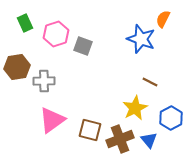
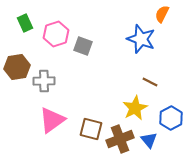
orange semicircle: moved 1 px left, 5 px up
brown square: moved 1 px right, 1 px up
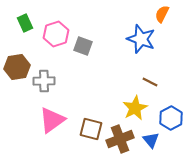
blue triangle: moved 2 px right
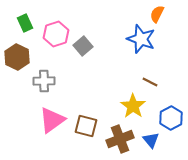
orange semicircle: moved 5 px left
gray square: rotated 30 degrees clockwise
brown hexagon: moved 10 px up; rotated 25 degrees counterclockwise
yellow star: moved 2 px left, 2 px up; rotated 10 degrees counterclockwise
brown square: moved 5 px left, 3 px up
